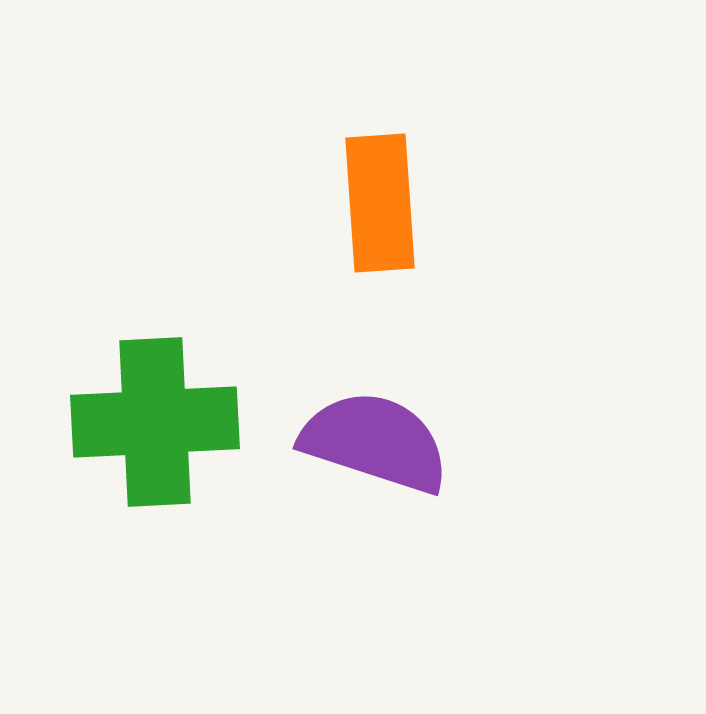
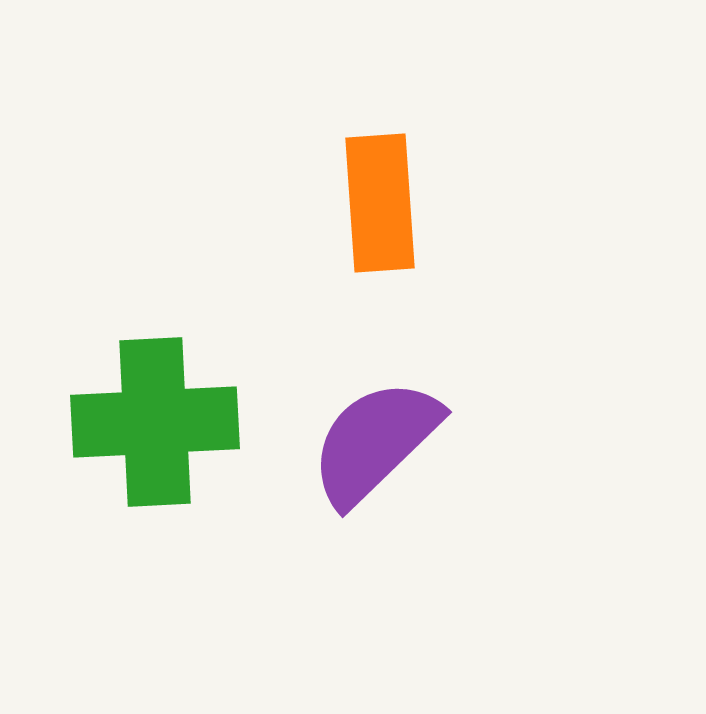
purple semicircle: rotated 62 degrees counterclockwise
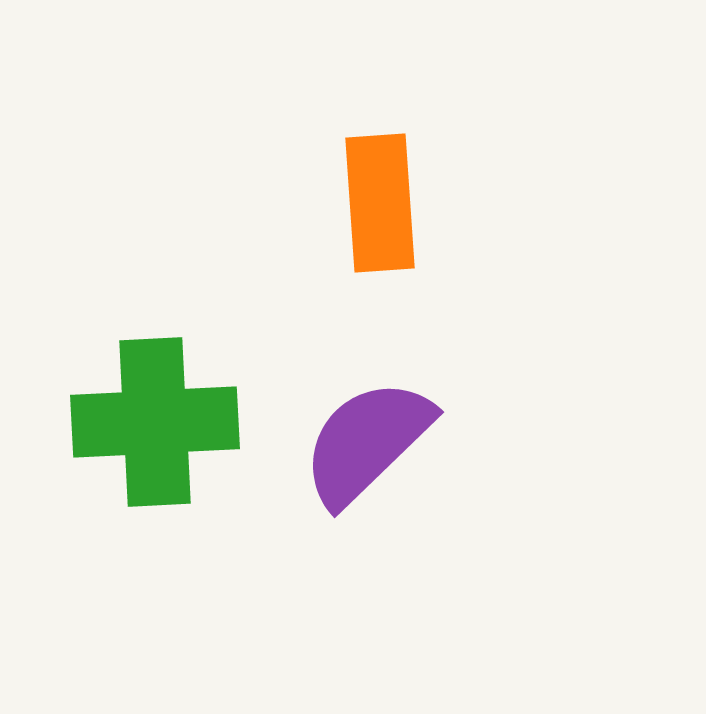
purple semicircle: moved 8 px left
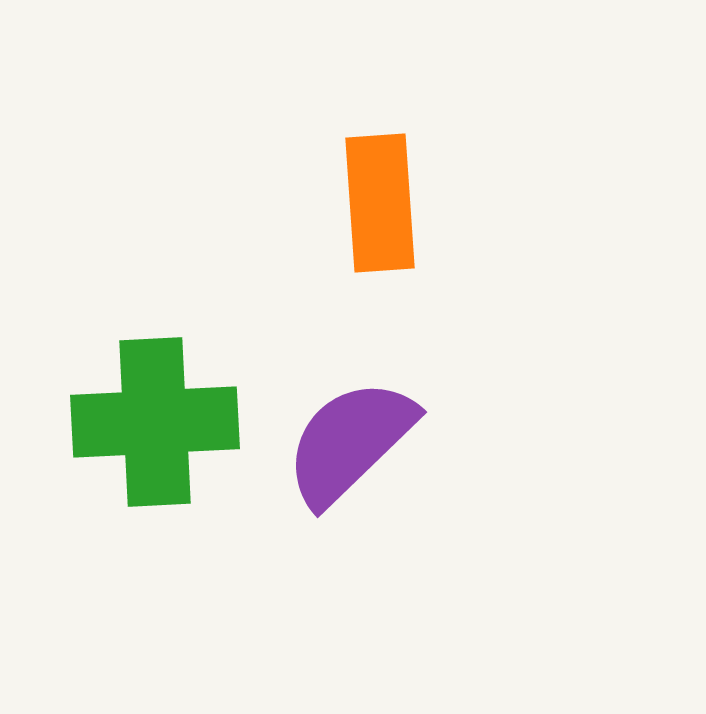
purple semicircle: moved 17 px left
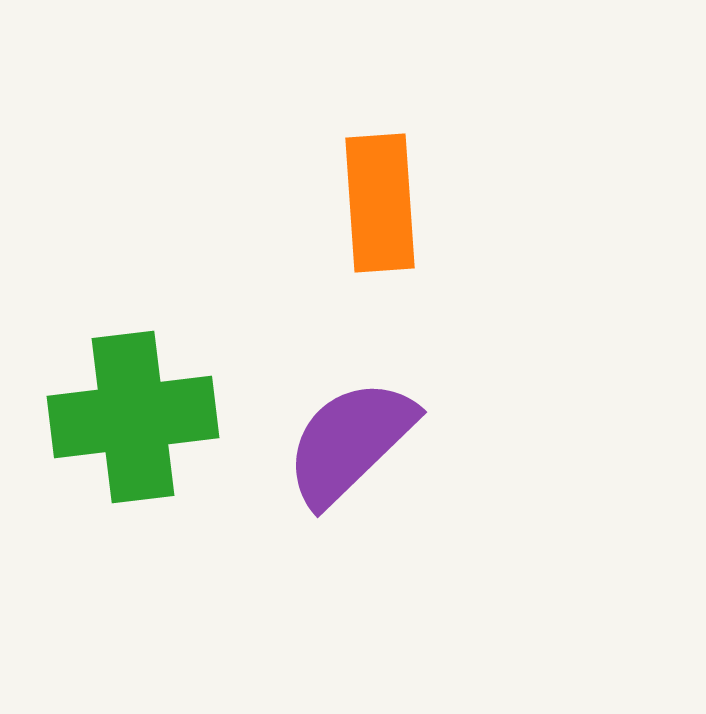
green cross: moved 22 px left, 5 px up; rotated 4 degrees counterclockwise
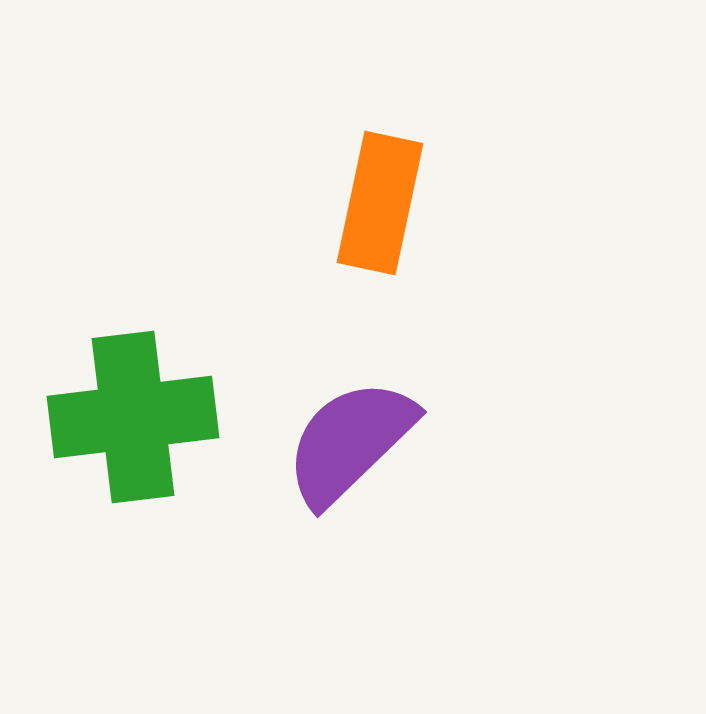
orange rectangle: rotated 16 degrees clockwise
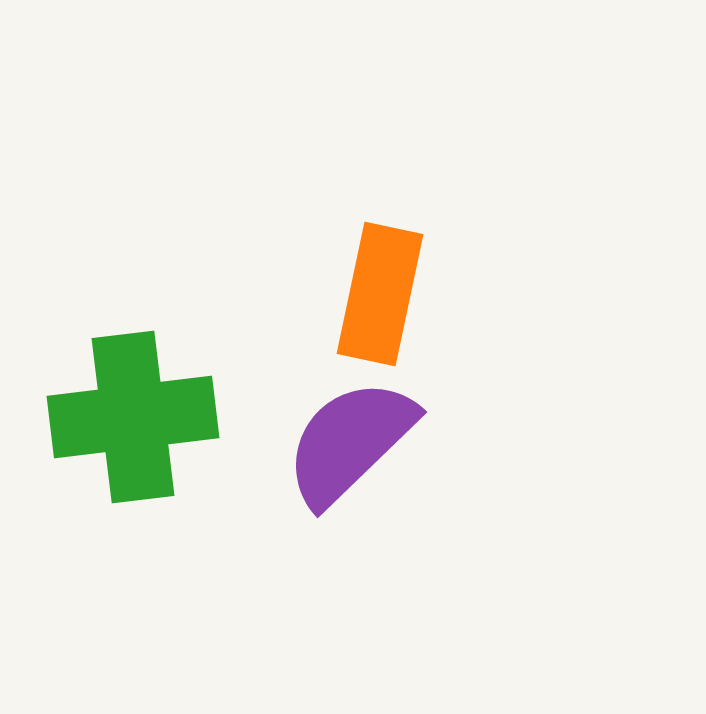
orange rectangle: moved 91 px down
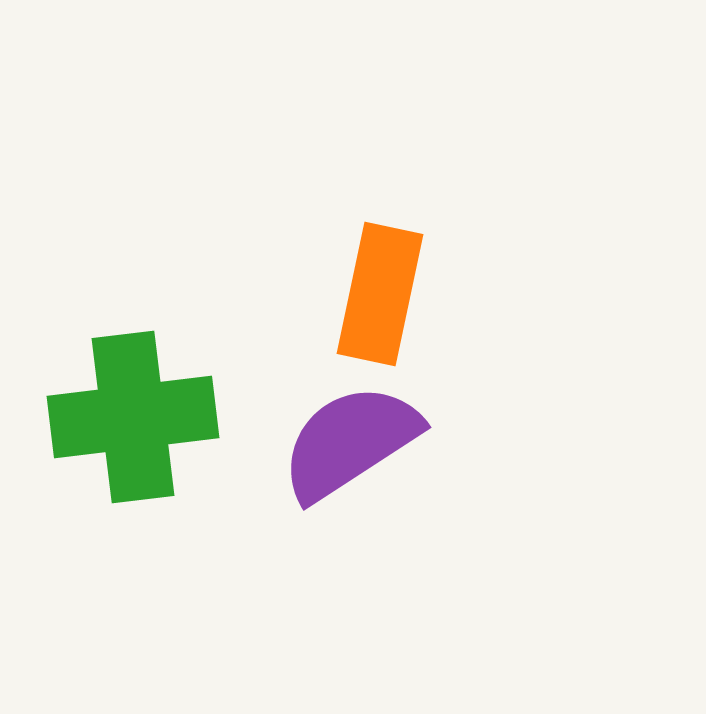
purple semicircle: rotated 11 degrees clockwise
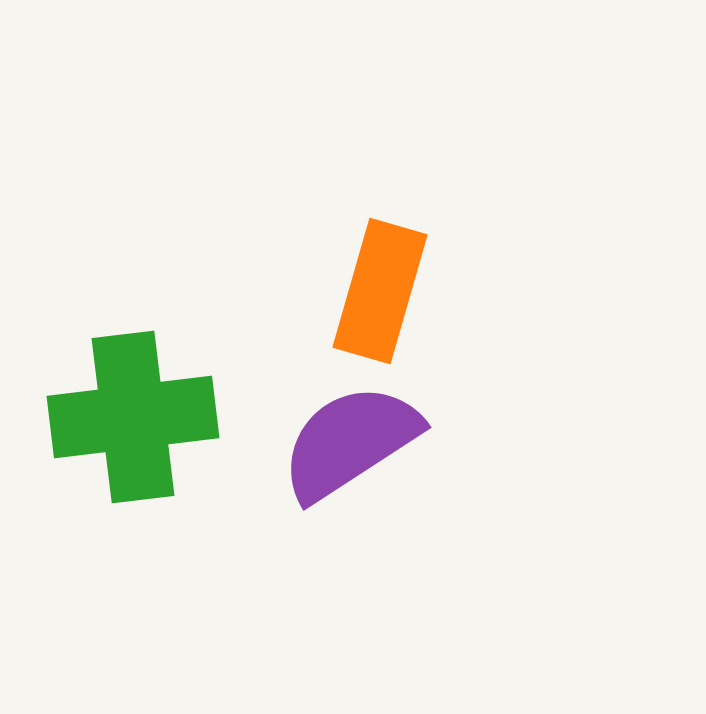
orange rectangle: moved 3 px up; rotated 4 degrees clockwise
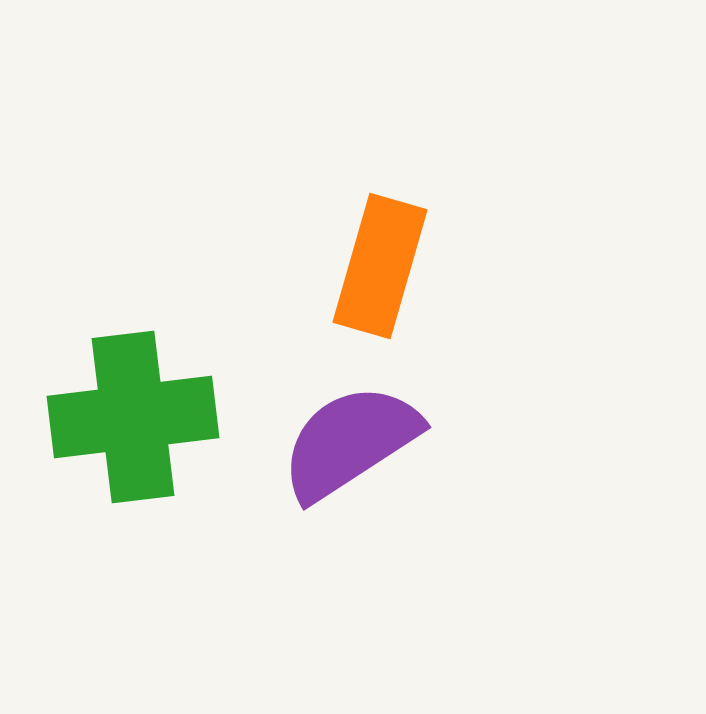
orange rectangle: moved 25 px up
